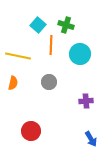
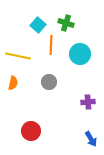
green cross: moved 2 px up
purple cross: moved 2 px right, 1 px down
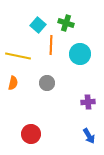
gray circle: moved 2 px left, 1 px down
red circle: moved 3 px down
blue arrow: moved 2 px left, 3 px up
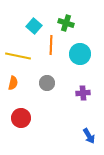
cyan square: moved 4 px left, 1 px down
purple cross: moved 5 px left, 9 px up
red circle: moved 10 px left, 16 px up
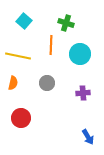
cyan square: moved 10 px left, 5 px up
blue arrow: moved 1 px left, 1 px down
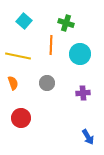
orange semicircle: rotated 32 degrees counterclockwise
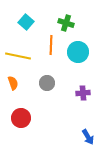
cyan square: moved 2 px right, 1 px down
cyan circle: moved 2 px left, 2 px up
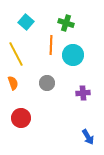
cyan circle: moved 5 px left, 3 px down
yellow line: moved 2 px left, 2 px up; rotated 50 degrees clockwise
